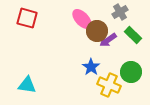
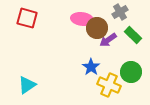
pink ellipse: rotated 40 degrees counterclockwise
brown circle: moved 3 px up
cyan triangle: rotated 42 degrees counterclockwise
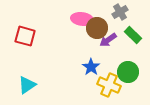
red square: moved 2 px left, 18 px down
green circle: moved 3 px left
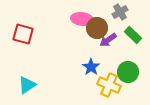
red square: moved 2 px left, 2 px up
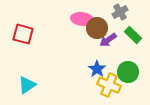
blue star: moved 6 px right, 2 px down
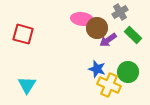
blue star: rotated 18 degrees counterclockwise
cyan triangle: rotated 24 degrees counterclockwise
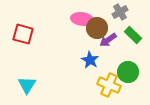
blue star: moved 7 px left, 9 px up; rotated 12 degrees clockwise
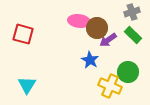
gray cross: moved 12 px right; rotated 14 degrees clockwise
pink ellipse: moved 3 px left, 2 px down
yellow cross: moved 1 px right, 1 px down
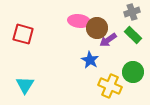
green circle: moved 5 px right
cyan triangle: moved 2 px left
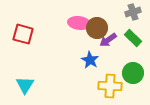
gray cross: moved 1 px right
pink ellipse: moved 2 px down
green rectangle: moved 3 px down
green circle: moved 1 px down
yellow cross: rotated 20 degrees counterclockwise
